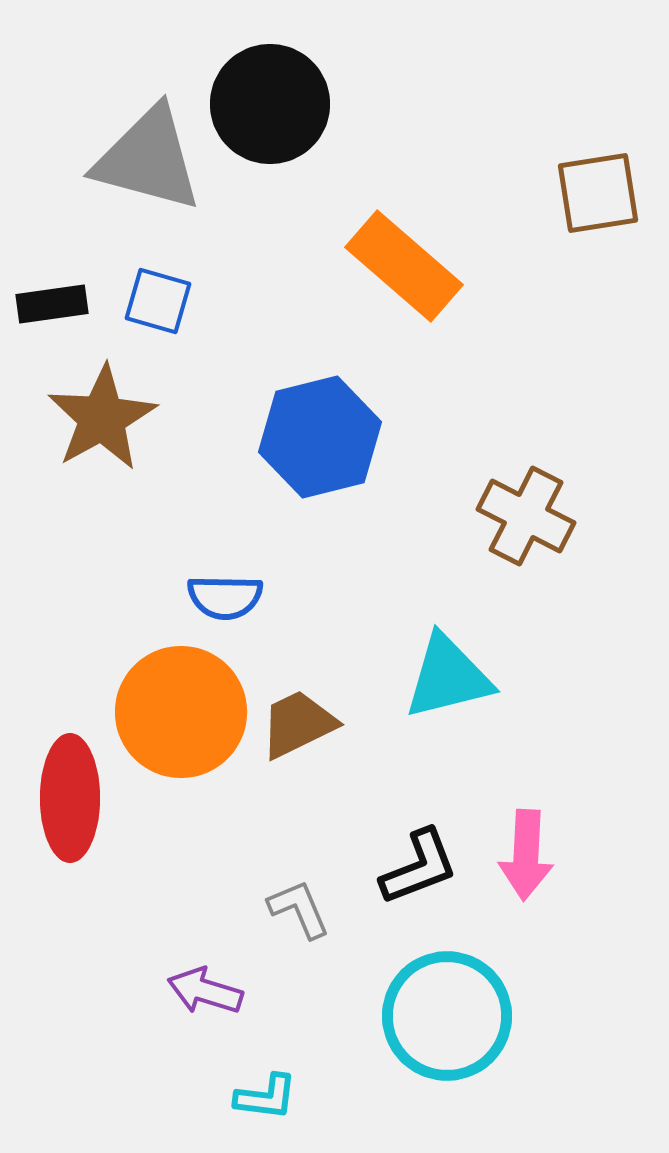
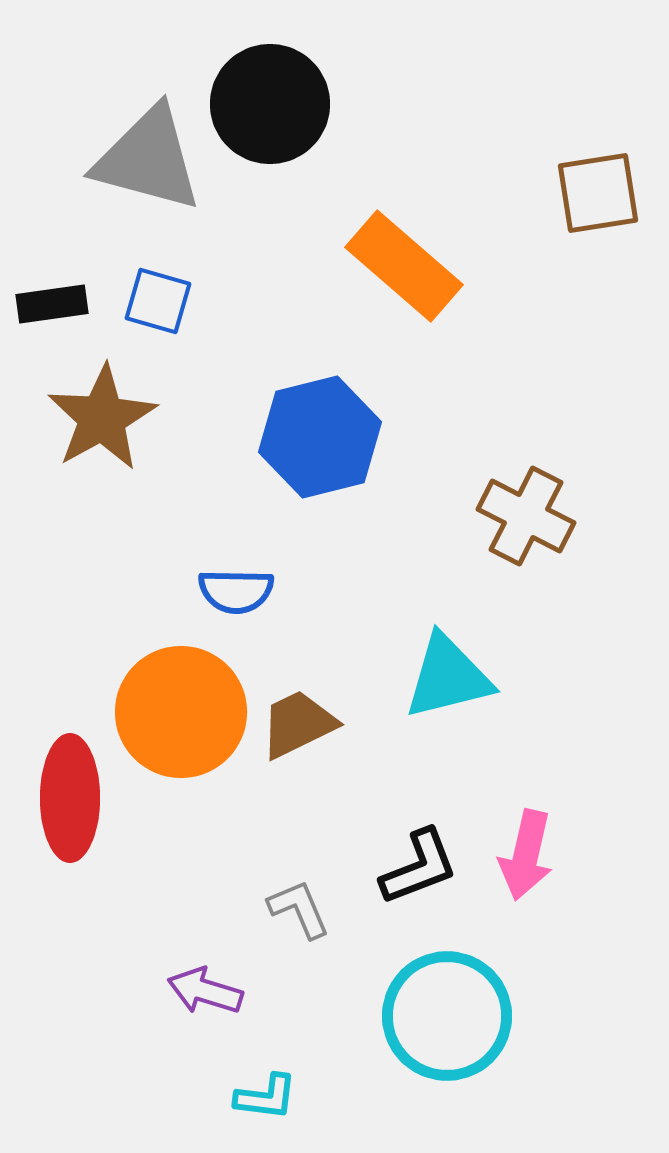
blue semicircle: moved 11 px right, 6 px up
pink arrow: rotated 10 degrees clockwise
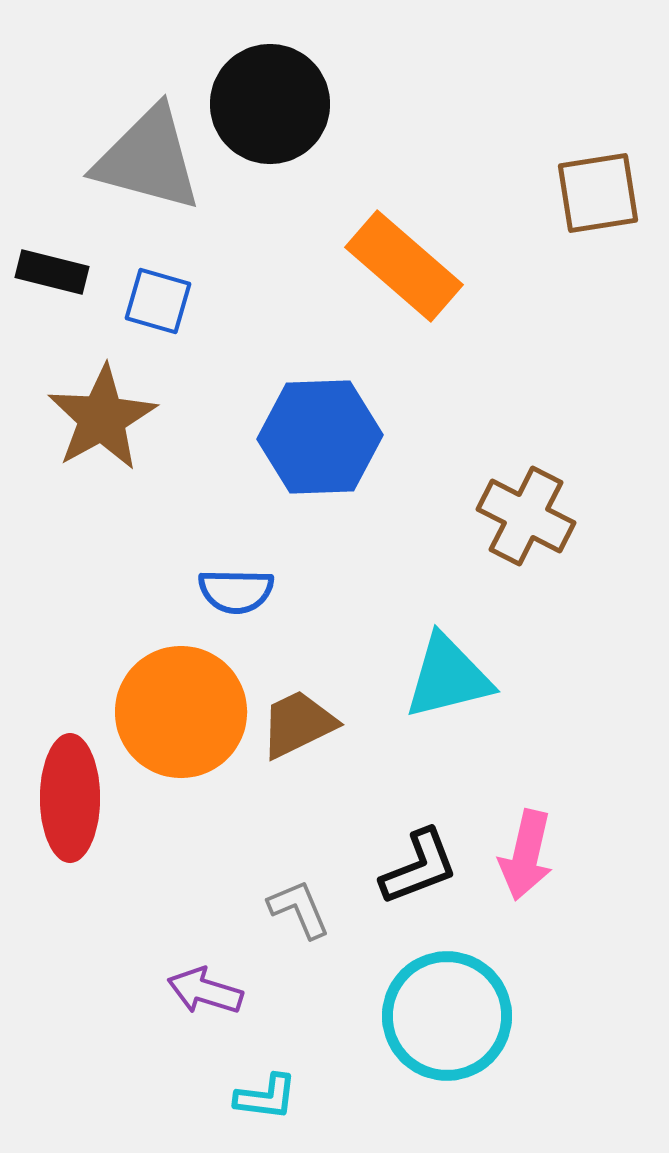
black rectangle: moved 32 px up; rotated 22 degrees clockwise
blue hexagon: rotated 12 degrees clockwise
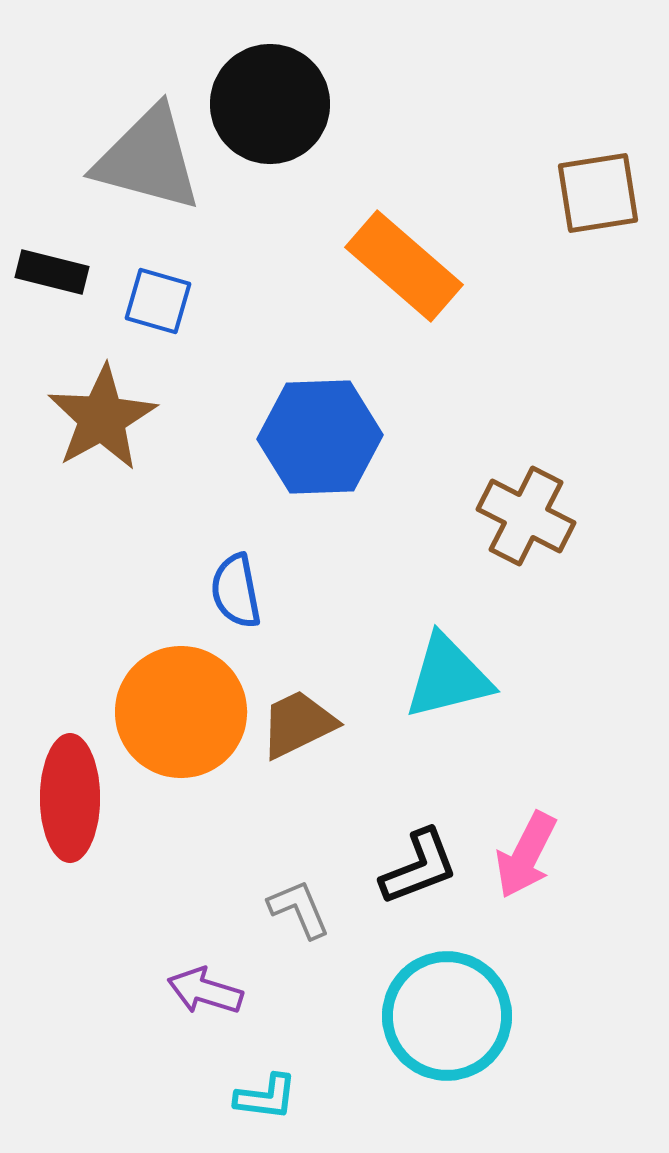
blue semicircle: rotated 78 degrees clockwise
pink arrow: rotated 14 degrees clockwise
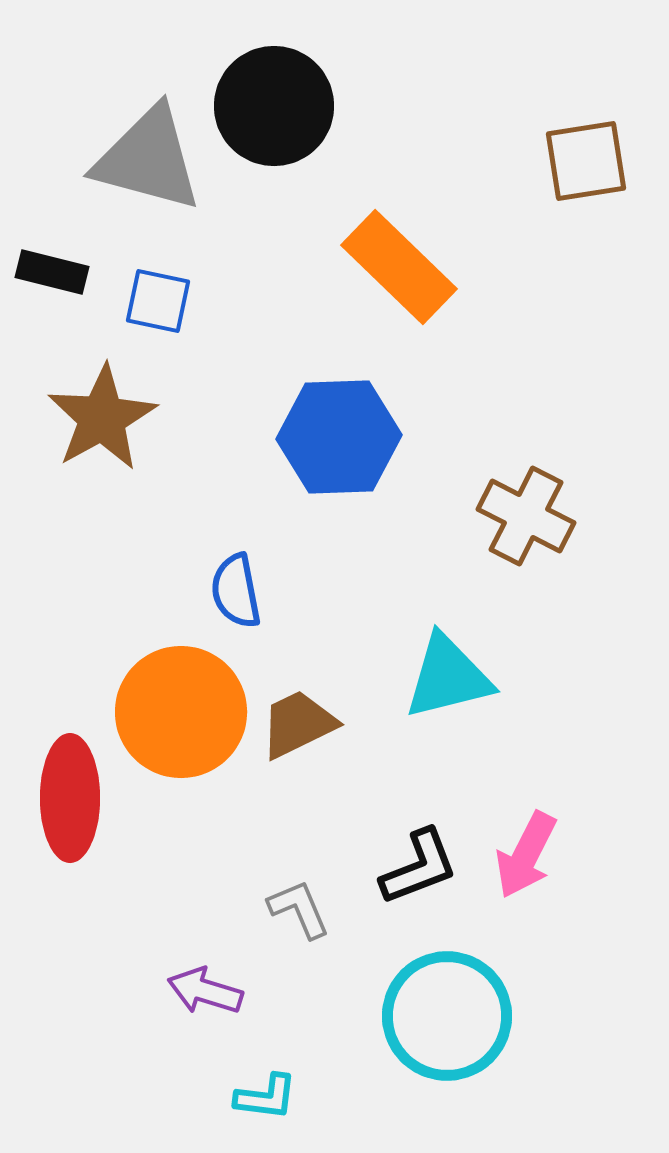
black circle: moved 4 px right, 2 px down
brown square: moved 12 px left, 32 px up
orange rectangle: moved 5 px left, 1 px down; rotated 3 degrees clockwise
blue square: rotated 4 degrees counterclockwise
blue hexagon: moved 19 px right
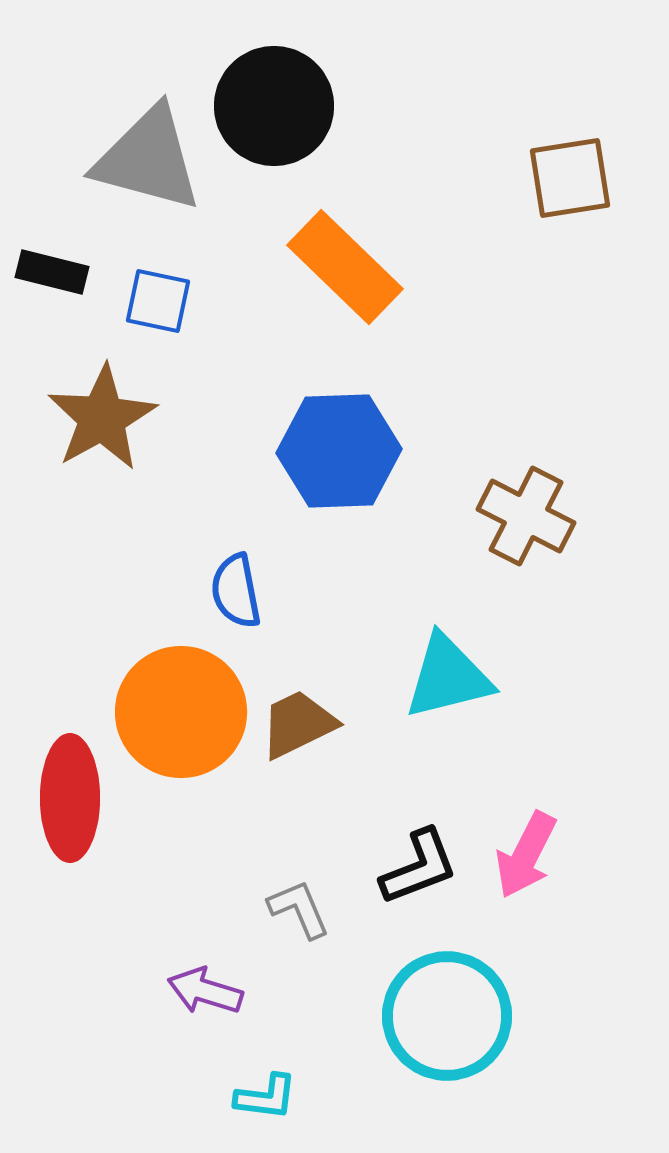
brown square: moved 16 px left, 17 px down
orange rectangle: moved 54 px left
blue hexagon: moved 14 px down
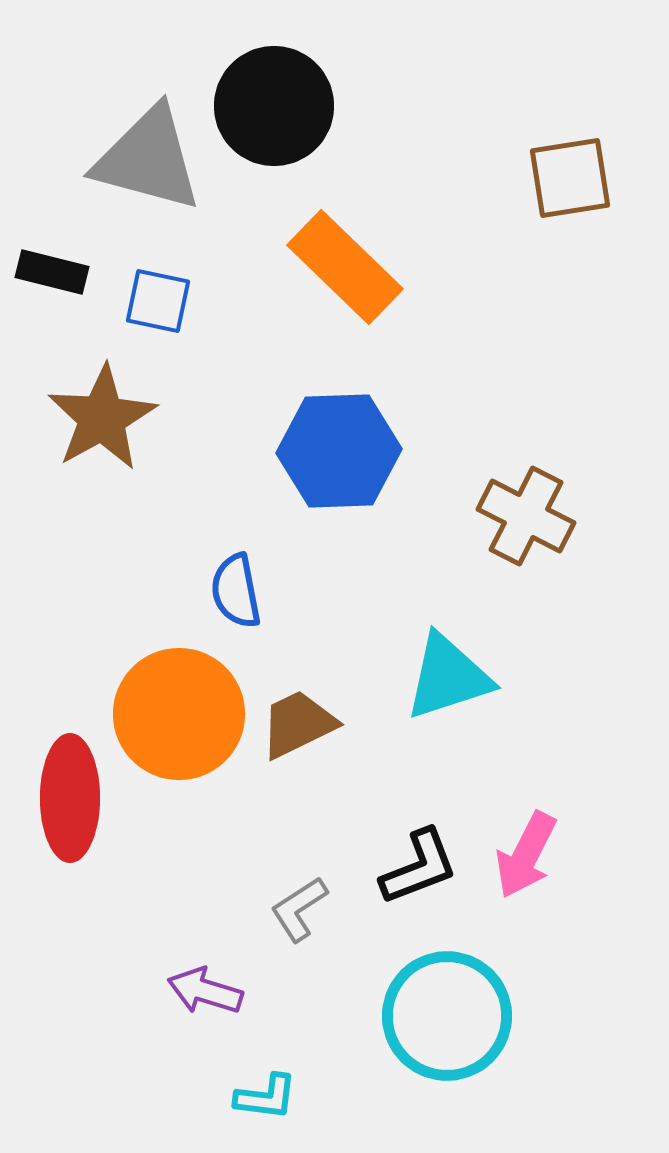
cyan triangle: rotated 4 degrees counterclockwise
orange circle: moved 2 px left, 2 px down
gray L-shape: rotated 100 degrees counterclockwise
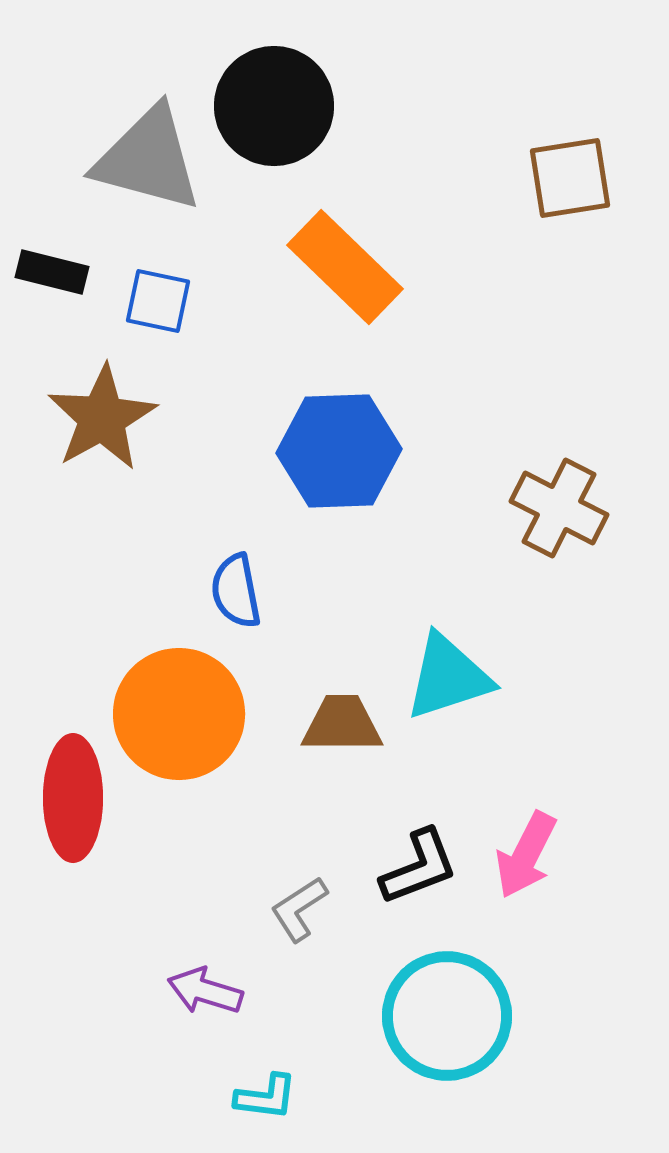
brown cross: moved 33 px right, 8 px up
brown trapezoid: moved 44 px right; rotated 26 degrees clockwise
red ellipse: moved 3 px right
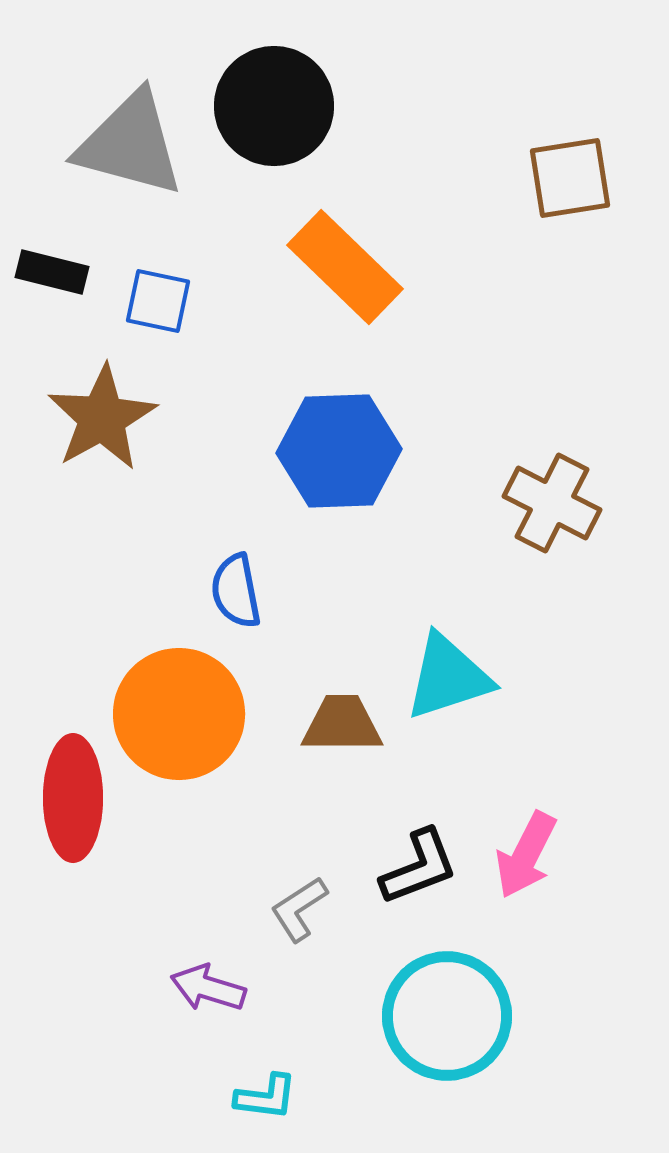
gray triangle: moved 18 px left, 15 px up
brown cross: moved 7 px left, 5 px up
purple arrow: moved 3 px right, 3 px up
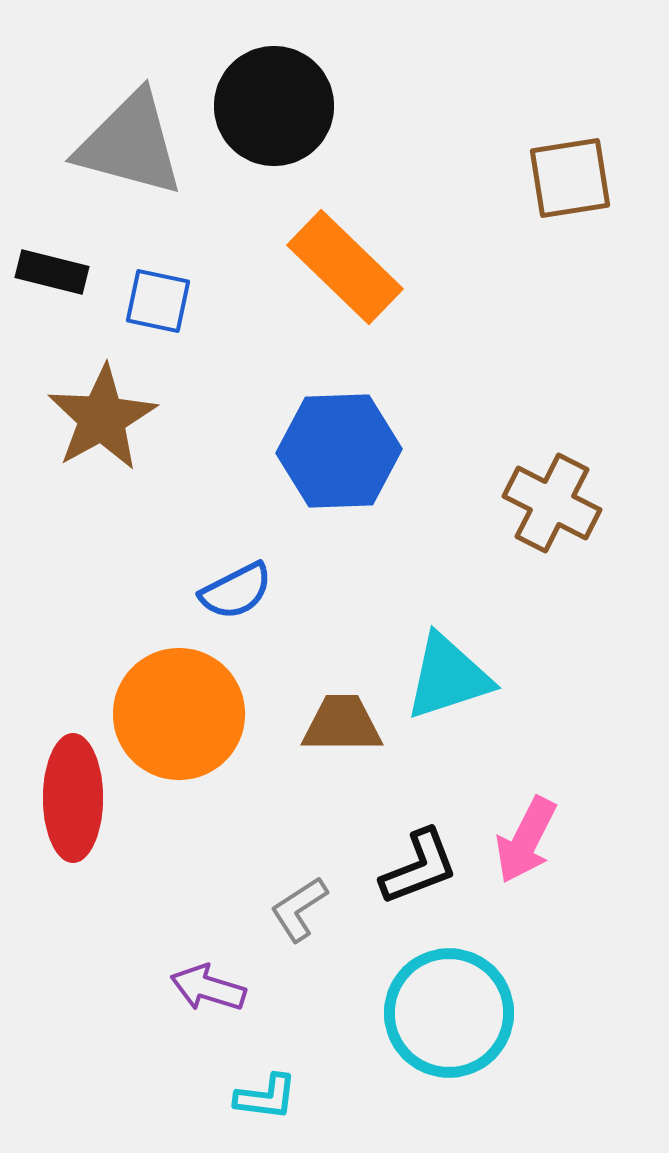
blue semicircle: rotated 106 degrees counterclockwise
pink arrow: moved 15 px up
cyan circle: moved 2 px right, 3 px up
